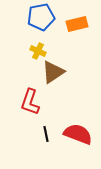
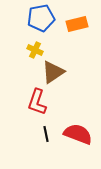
blue pentagon: moved 1 px down
yellow cross: moved 3 px left, 1 px up
red L-shape: moved 7 px right
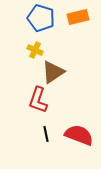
blue pentagon: rotated 28 degrees clockwise
orange rectangle: moved 1 px right, 7 px up
red L-shape: moved 1 px right, 2 px up
red semicircle: moved 1 px right, 1 px down
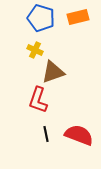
brown triangle: rotated 15 degrees clockwise
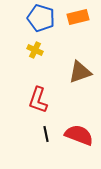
brown triangle: moved 27 px right
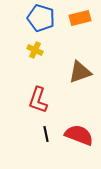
orange rectangle: moved 2 px right, 1 px down
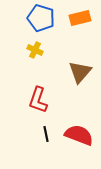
brown triangle: rotated 30 degrees counterclockwise
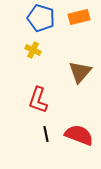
orange rectangle: moved 1 px left, 1 px up
yellow cross: moved 2 px left
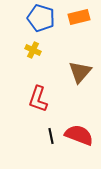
red L-shape: moved 1 px up
black line: moved 5 px right, 2 px down
